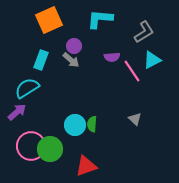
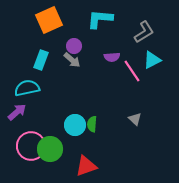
gray arrow: moved 1 px right
cyan semicircle: rotated 20 degrees clockwise
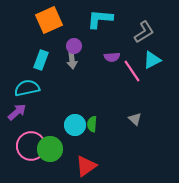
gray arrow: rotated 42 degrees clockwise
red triangle: rotated 15 degrees counterclockwise
